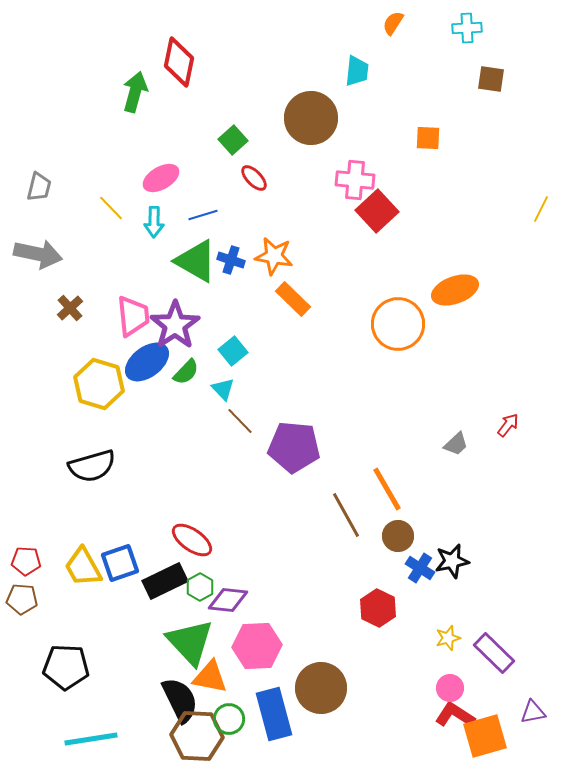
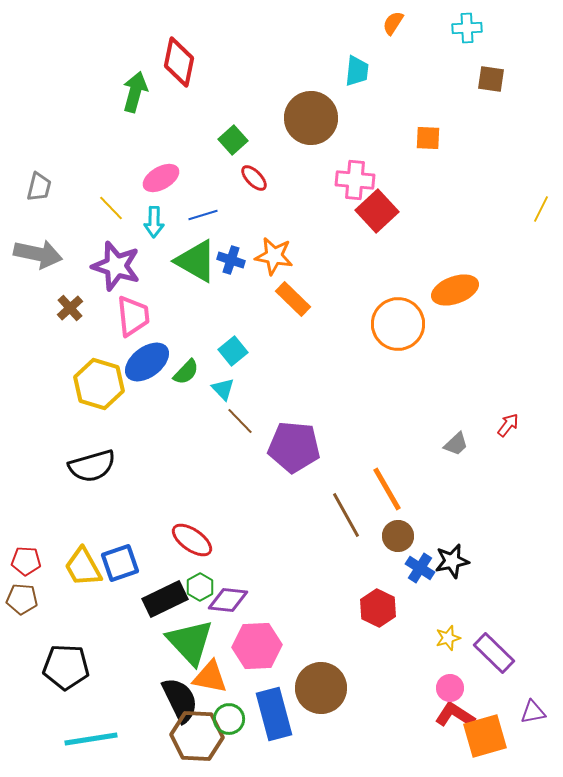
purple star at (175, 325): moved 59 px left, 59 px up; rotated 21 degrees counterclockwise
black rectangle at (165, 581): moved 18 px down
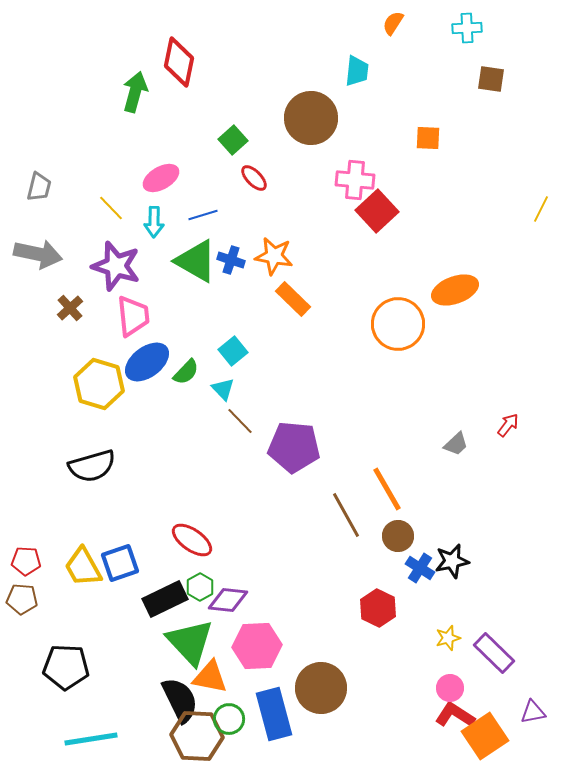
orange square at (485, 736): rotated 18 degrees counterclockwise
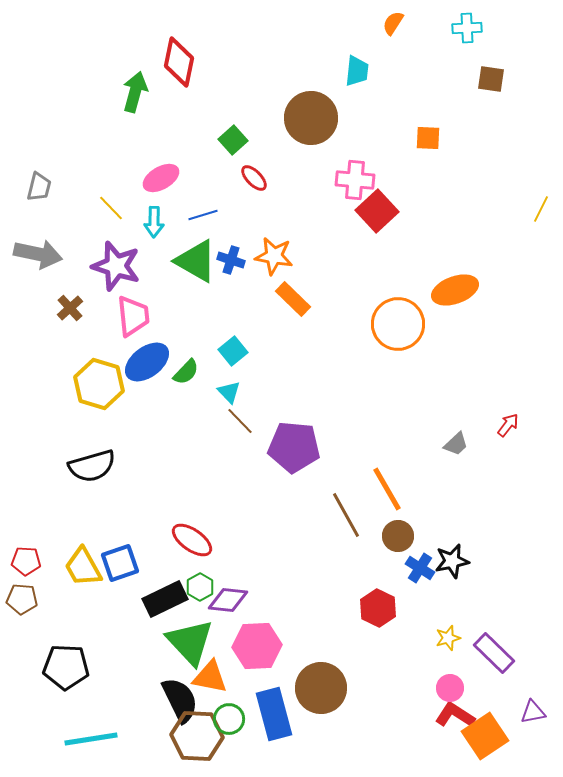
cyan triangle at (223, 389): moved 6 px right, 3 px down
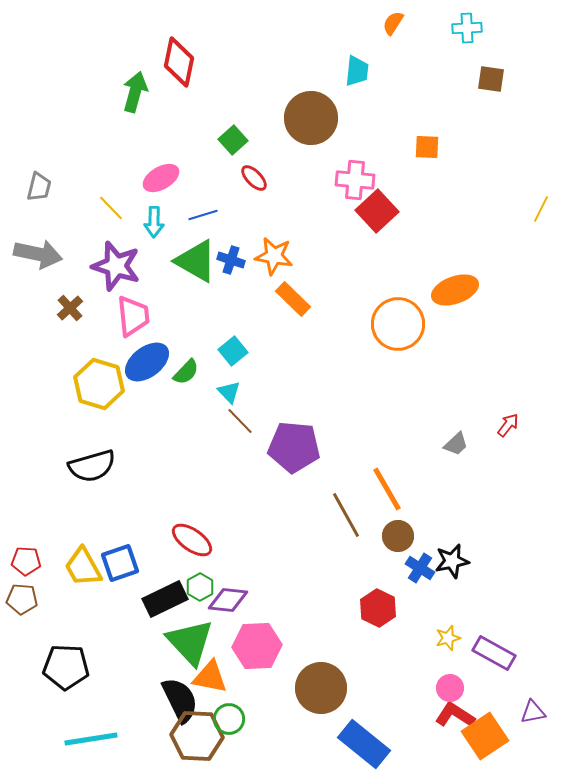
orange square at (428, 138): moved 1 px left, 9 px down
purple rectangle at (494, 653): rotated 15 degrees counterclockwise
blue rectangle at (274, 714): moved 90 px right, 30 px down; rotated 36 degrees counterclockwise
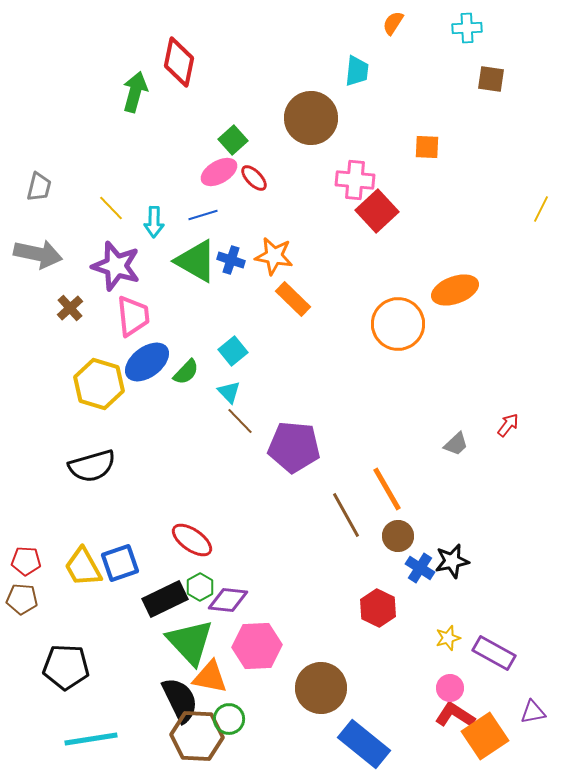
pink ellipse at (161, 178): moved 58 px right, 6 px up
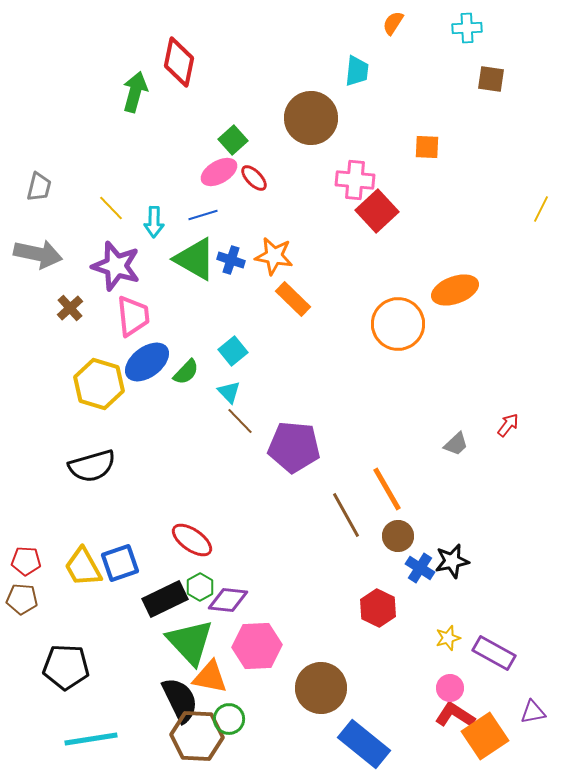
green triangle at (196, 261): moved 1 px left, 2 px up
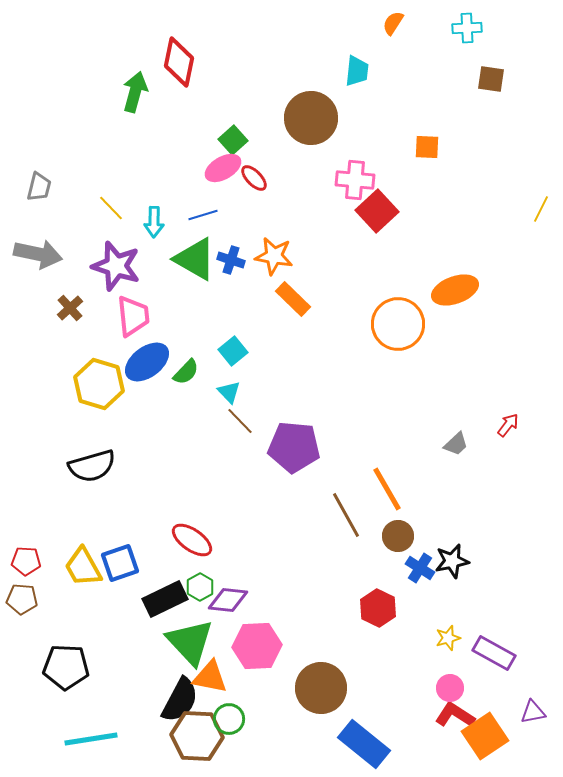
pink ellipse at (219, 172): moved 4 px right, 4 px up
black semicircle at (180, 700): rotated 54 degrees clockwise
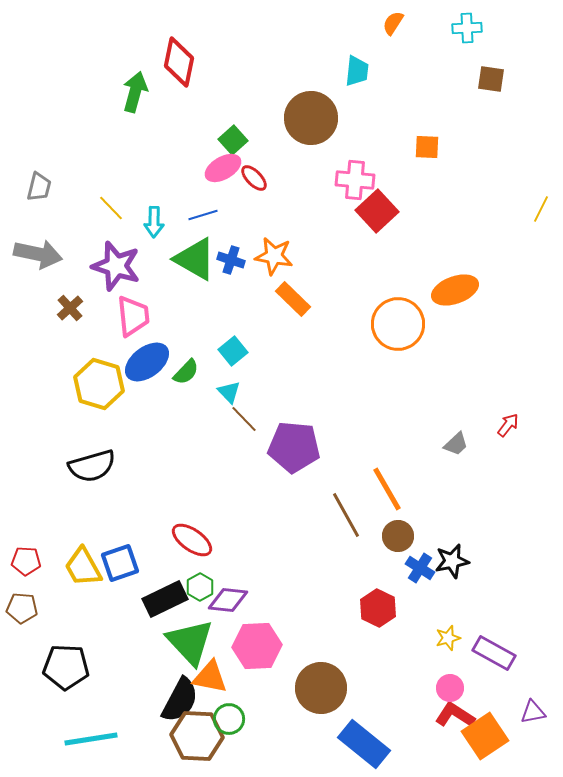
brown line at (240, 421): moved 4 px right, 2 px up
brown pentagon at (22, 599): moved 9 px down
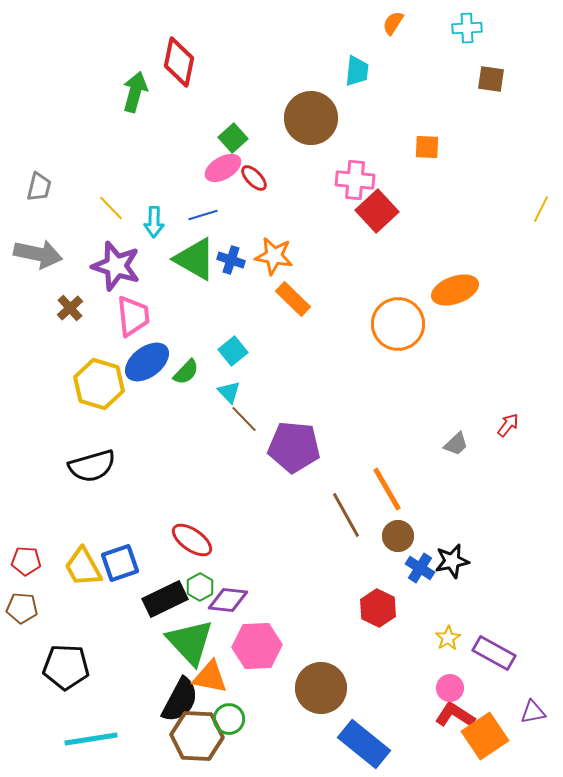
green square at (233, 140): moved 2 px up
yellow star at (448, 638): rotated 15 degrees counterclockwise
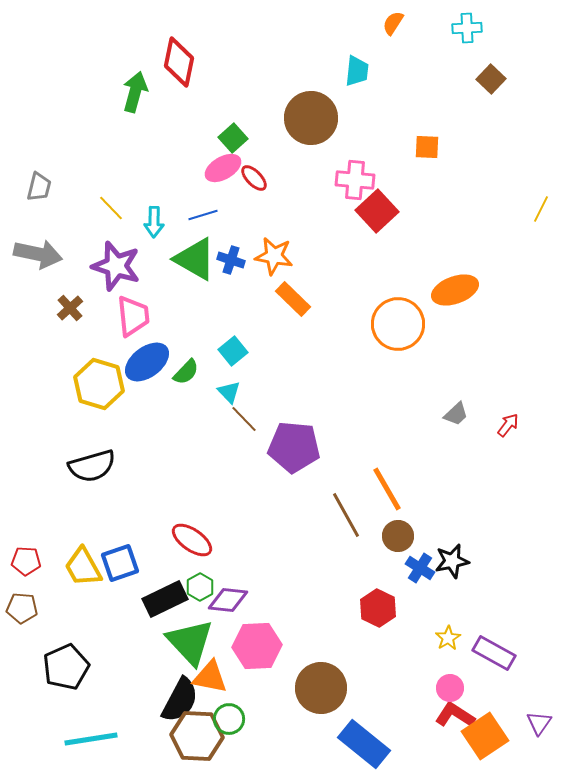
brown square at (491, 79): rotated 36 degrees clockwise
gray trapezoid at (456, 444): moved 30 px up
black pentagon at (66, 667): rotated 27 degrees counterclockwise
purple triangle at (533, 712): moved 6 px right, 11 px down; rotated 44 degrees counterclockwise
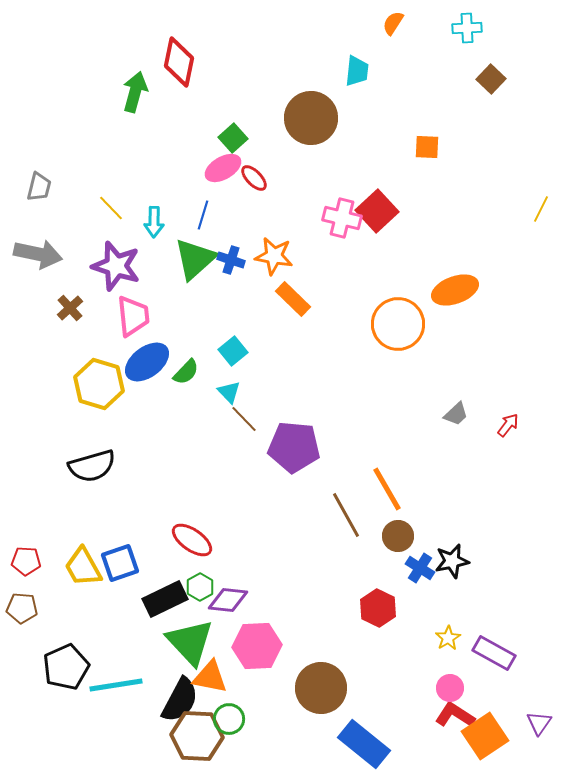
pink cross at (355, 180): moved 13 px left, 38 px down; rotated 9 degrees clockwise
blue line at (203, 215): rotated 56 degrees counterclockwise
green triangle at (195, 259): rotated 48 degrees clockwise
cyan line at (91, 739): moved 25 px right, 54 px up
